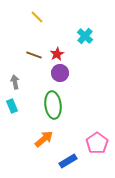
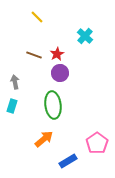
cyan rectangle: rotated 40 degrees clockwise
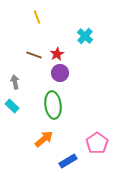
yellow line: rotated 24 degrees clockwise
cyan rectangle: rotated 64 degrees counterclockwise
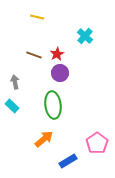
yellow line: rotated 56 degrees counterclockwise
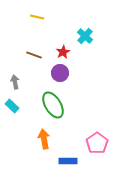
red star: moved 6 px right, 2 px up
green ellipse: rotated 24 degrees counterclockwise
orange arrow: rotated 60 degrees counterclockwise
blue rectangle: rotated 30 degrees clockwise
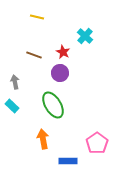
red star: rotated 16 degrees counterclockwise
orange arrow: moved 1 px left
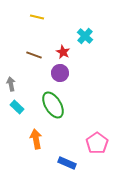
gray arrow: moved 4 px left, 2 px down
cyan rectangle: moved 5 px right, 1 px down
orange arrow: moved 7 px left
blue rectangle: moved 1 px left, 2 px down; rotated 24 degrees clockwise
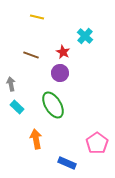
brown line: moved 3 px left
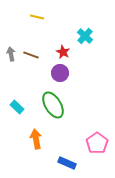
gray arrow: moved 30 px up
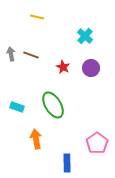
red star: moved 15 px down
purple circle: moved 31 px right, 5 px up
cyan rectangle: rotated 24 degrees counterclockwise
blue rectangle: rotated 66 degrees clockwise
